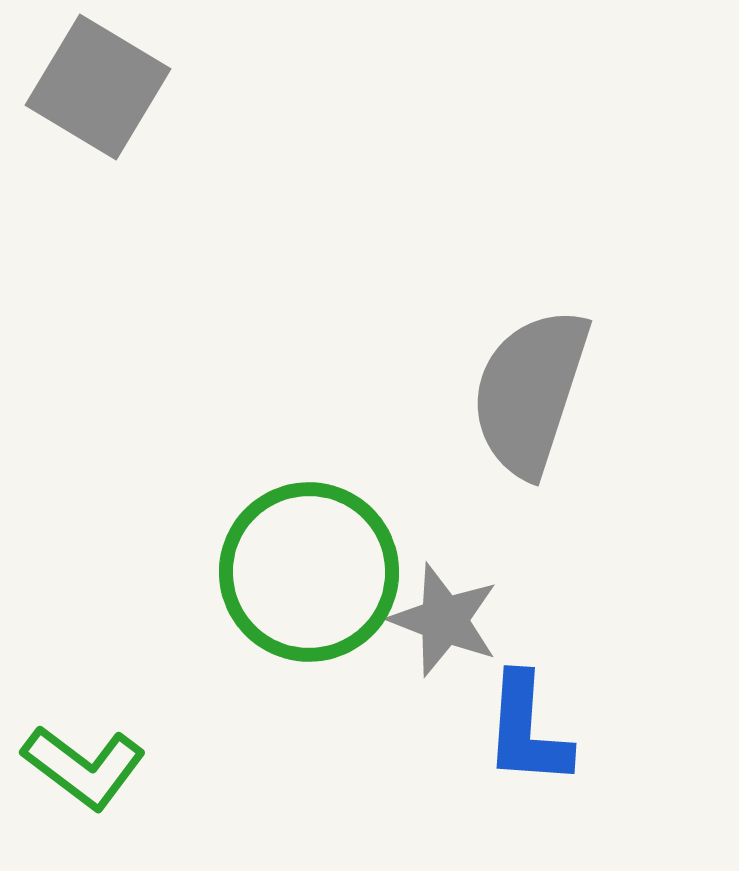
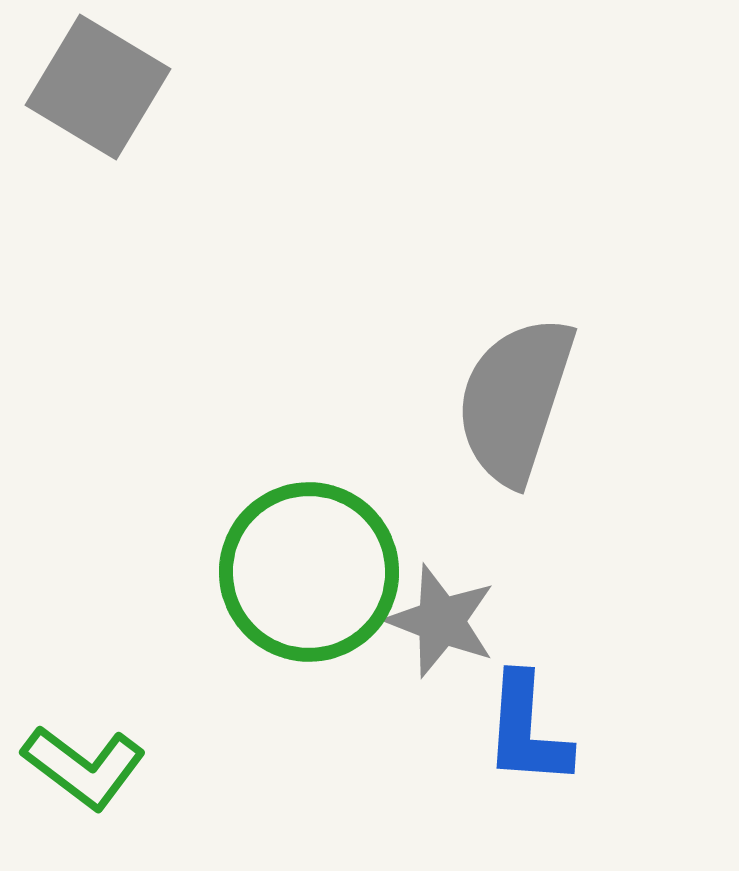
gray semicircle: moved 15 px left, 8 px down
gray star: moved 3 px left, 1 px down
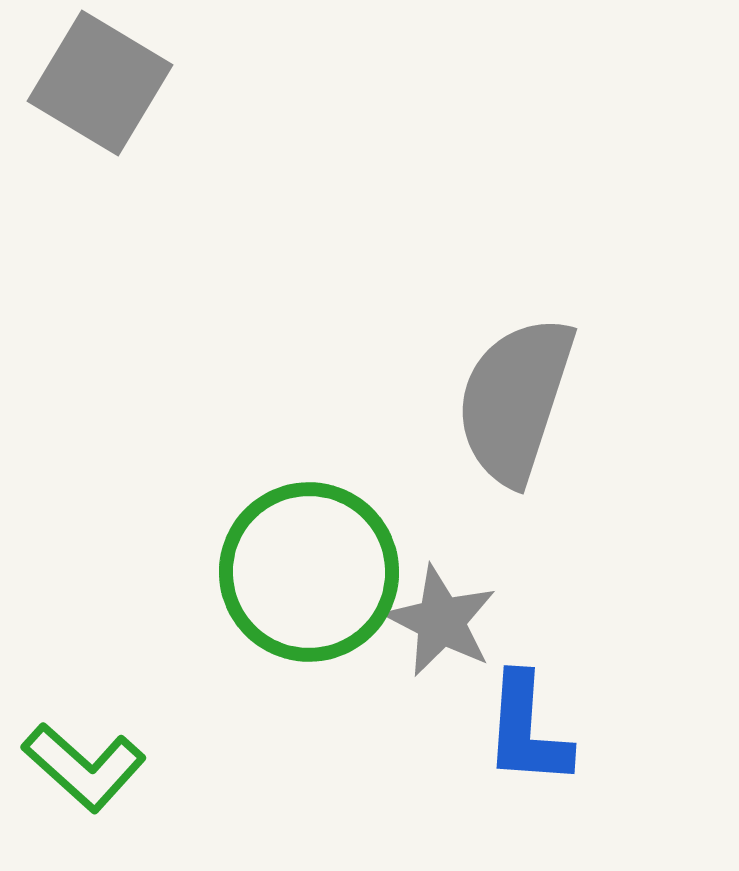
gray square: moved 2 px right, 4 px up
gray star: rotated 6 degrees clockwise
green L-shape: rotated 5 degrees clockwise
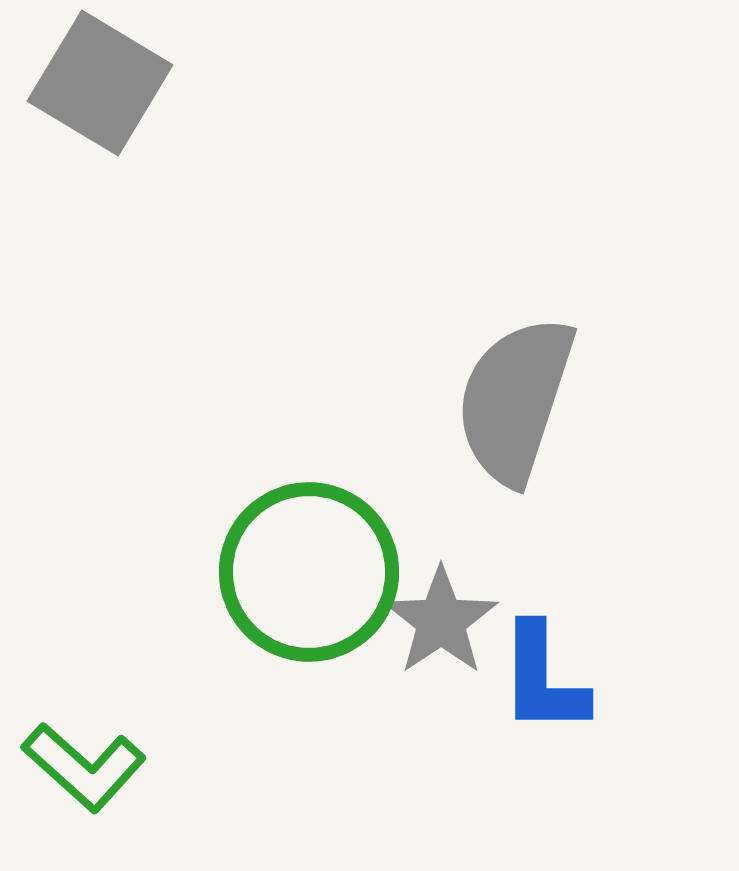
gray star: rotated 11 degrees clockwise
blue L-shape: moved 16 px right, 51 px up; rotated 4 degrees counterclockwise
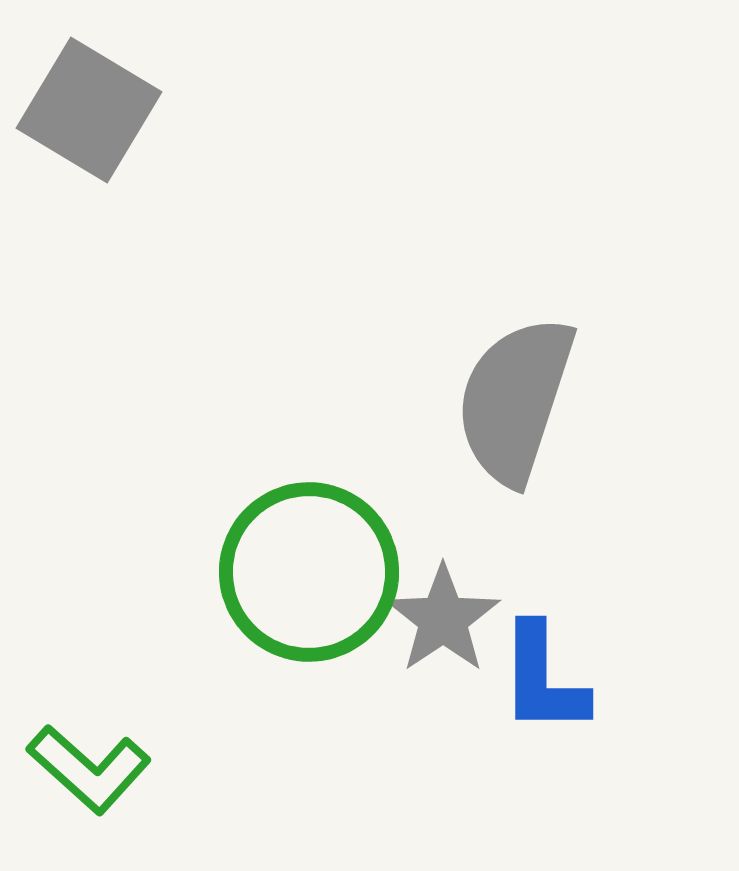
gray square: moved 11 px left, 27 px down
gray star: moved 2 px right, 2 px up
green L-shape: moved 5 px right, 2 px down
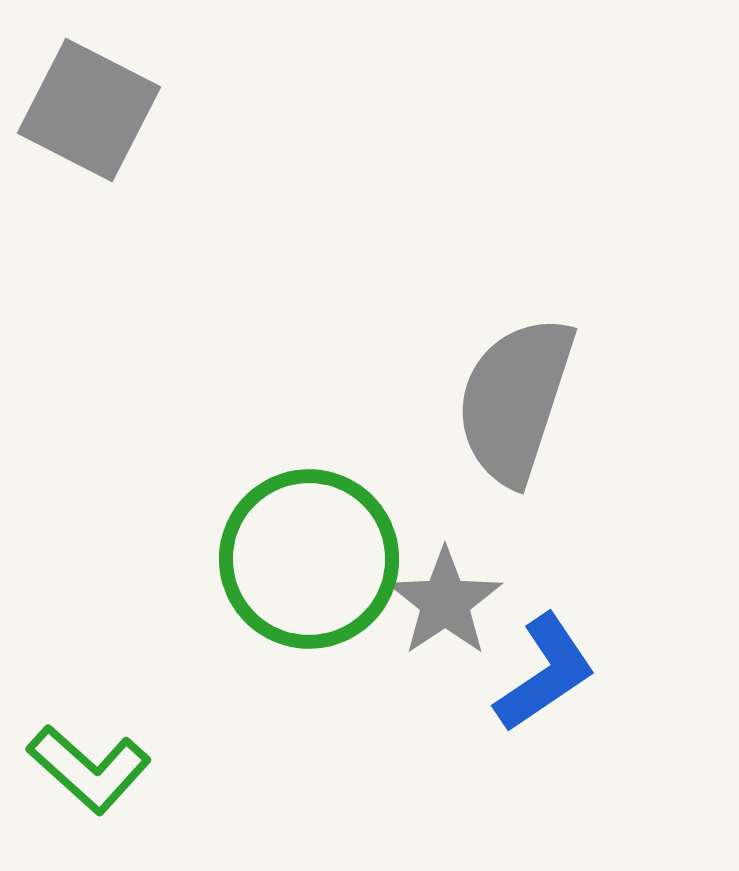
gray square: rotated 4 degrees counterclockwise
green circle: moved 13 px up
gray star: moved 2 px right, 17 px up
blue L-shape: moved 2 px right, 6 px up; rotated 124 degrees counterclockwise
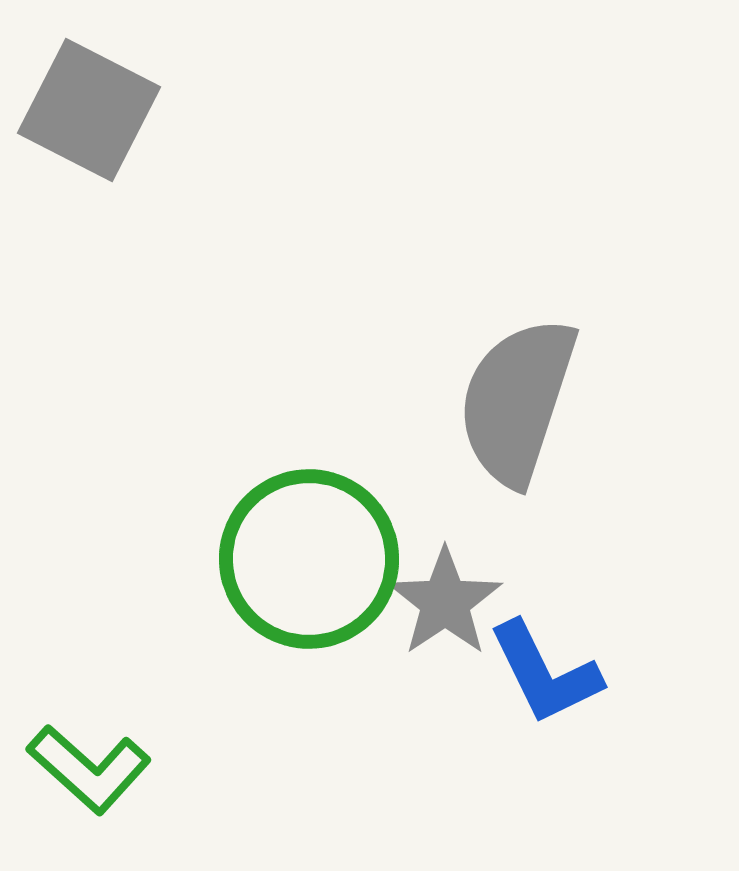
gray semicircle: moved 2 px right, 1 px down
blue L-shape: rotated 98 degrees clockwise
